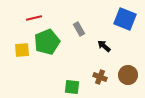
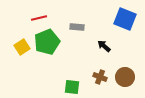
red line: moved 5 px right
gray rectangle: moved 2 px left, 2 px up; rotated 56 degrees counterclockwise
yellow square: moved 3 px up; rotated 28 degrees counterclockwise
brown circle: moved 3 px left, 2 px down
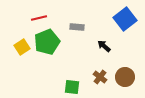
blue square: rotated 30 degrees clockwise
brown cross: rotated 16 degrees clockwise
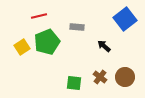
red line: moved 2 px up
green square: moved 2 px right, 4 px up
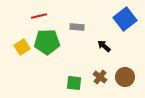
green pentagon: rotated 20 degrees clockwise
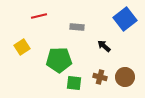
green pentagon: moved 12 px right, 18 px down
brown cross: rotated 24 degrees counterclockwise
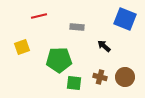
blue square: rotated 30 degrees counterclockwise
yellow square: rotated 14 degrees clockwise
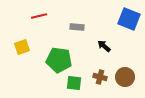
blue square: moved 4 px right
green pentagon: rotated 10 degrees clockwise
